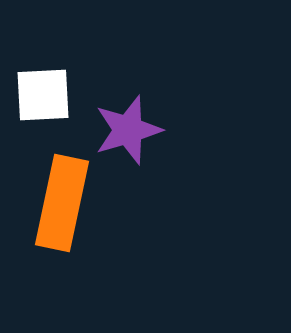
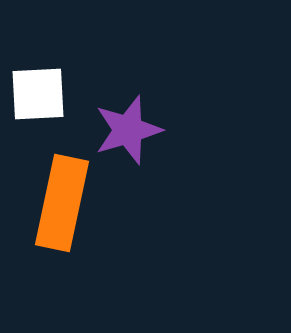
white square: moved 5 px left, 1 px up
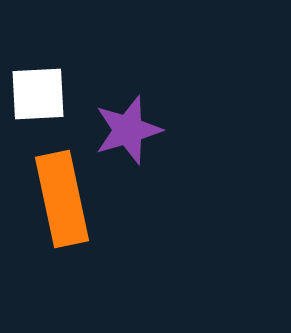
orange rectangle: moved 4 px up; rotated 24 degrees counterclockwise
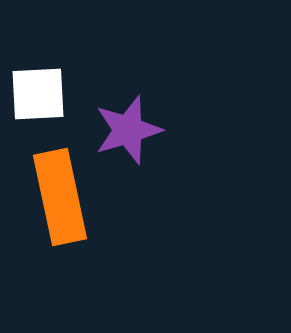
orange rectangle: moved 2 px left, 2 px up
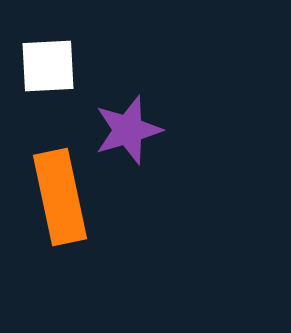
white square: moved 10 px right, 28 px up
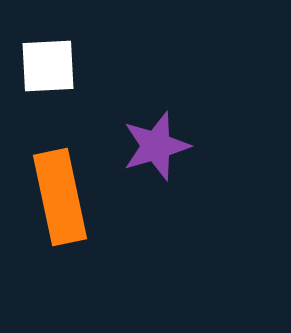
purple star: moved 28 px right, 16 px down
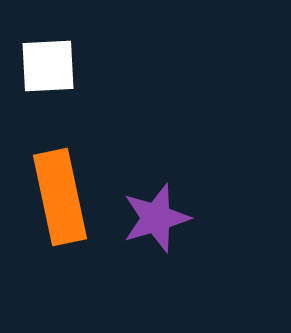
purple star: moved 72 px down
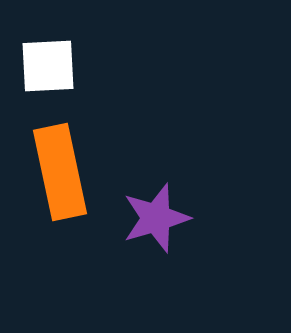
orange rectangle: moved 25 px up
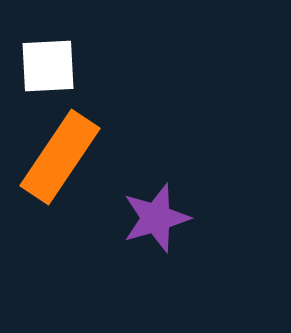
orange rectangle: moved 15 px up; rotated 46 degrees clockwise
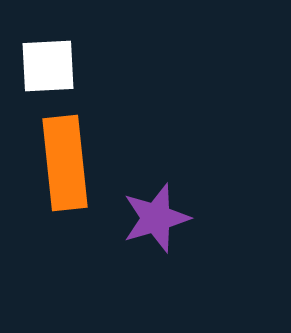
orange rectangle: moved 5 px right, 6 px down; rotated 40 degrees counterclockwise
